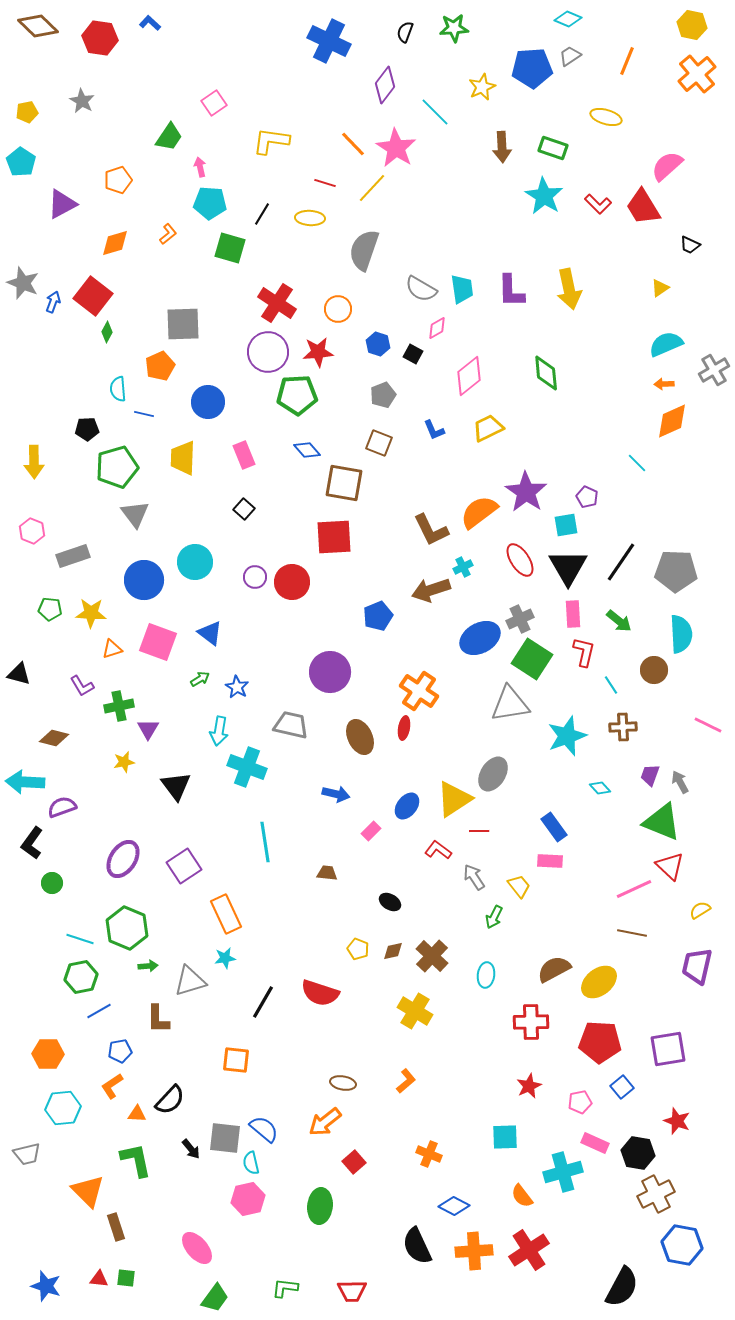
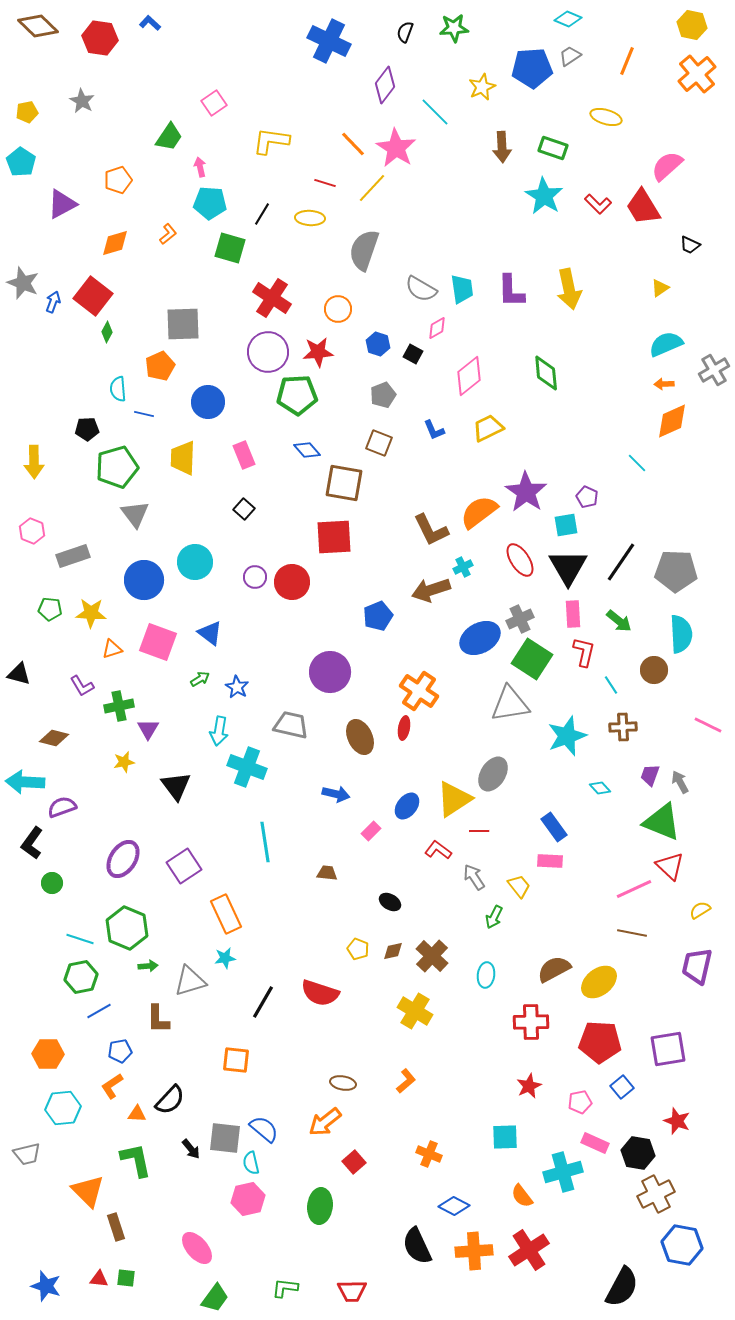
red cross at (277, 303): moved 5 px left, 5 px up
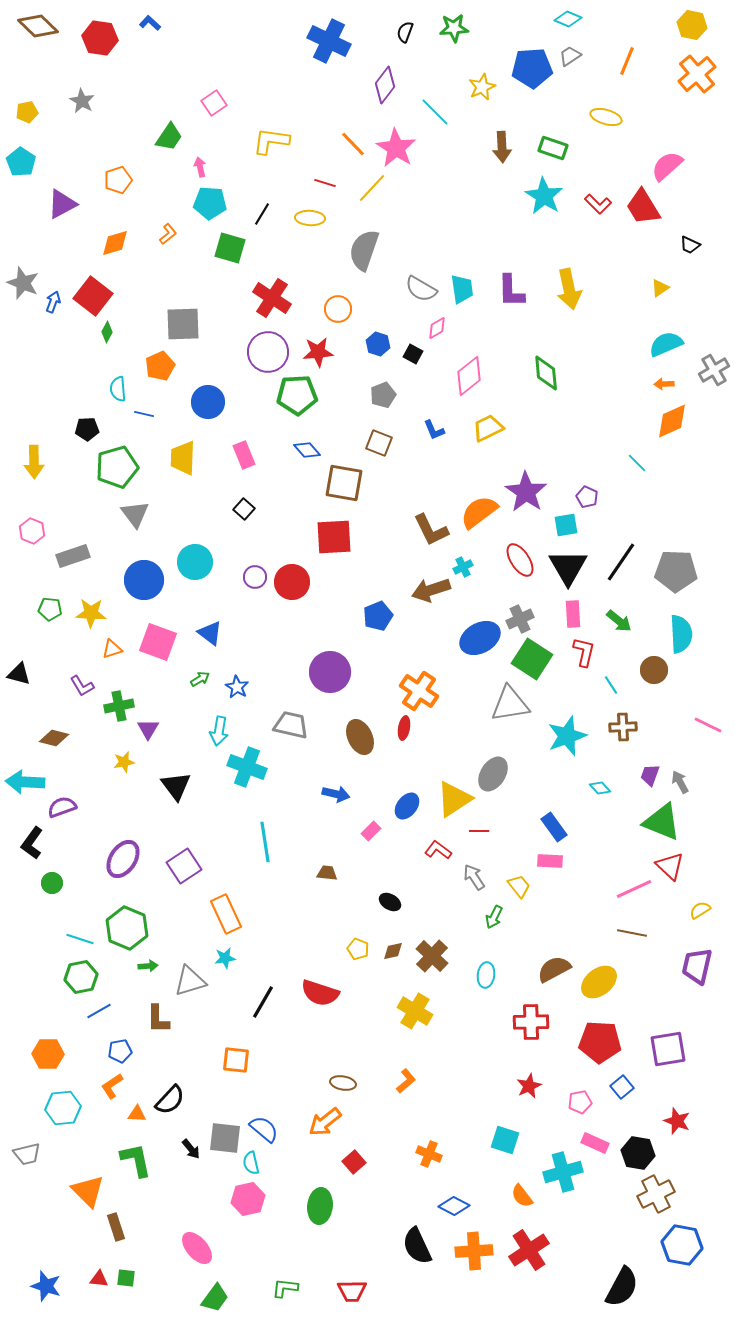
cyan square at (505, 1137): moved 3 px down; rotated 20 degrees clockwise
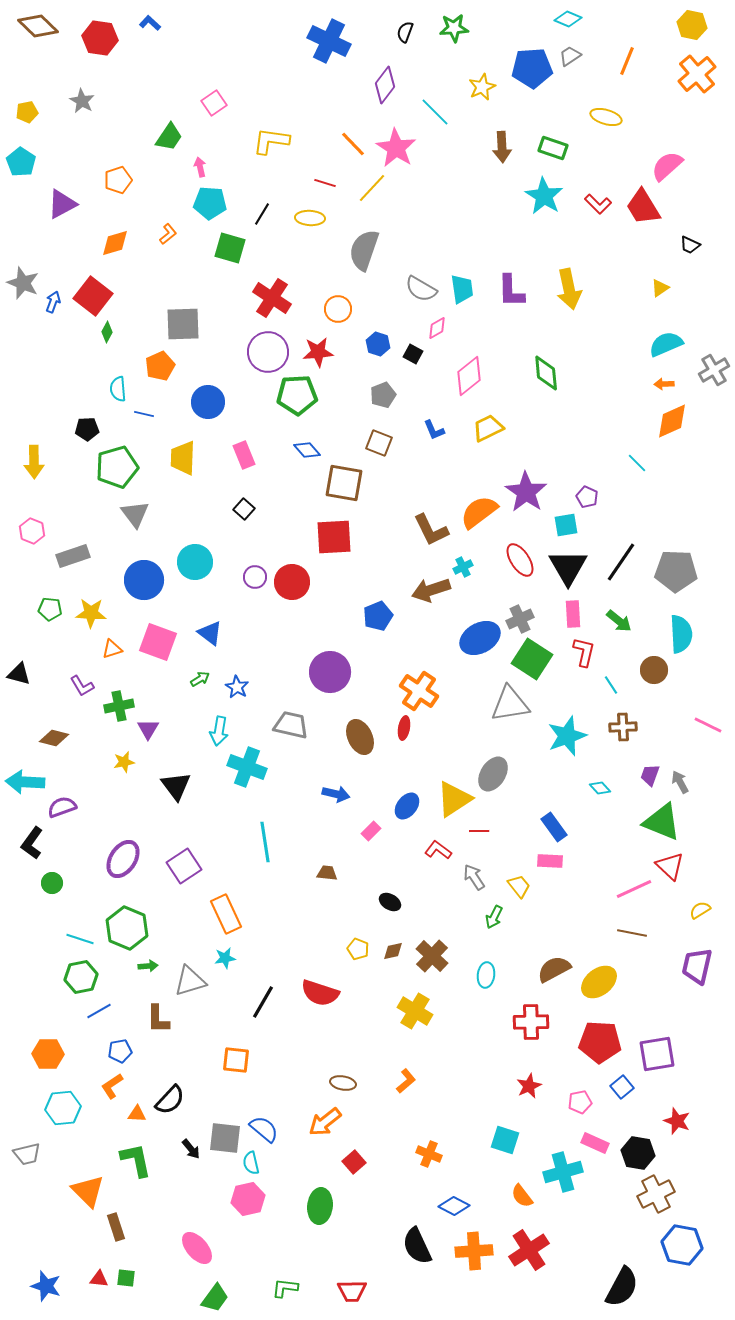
purple square at (668, 1049): moved 11 px left, 5 px down
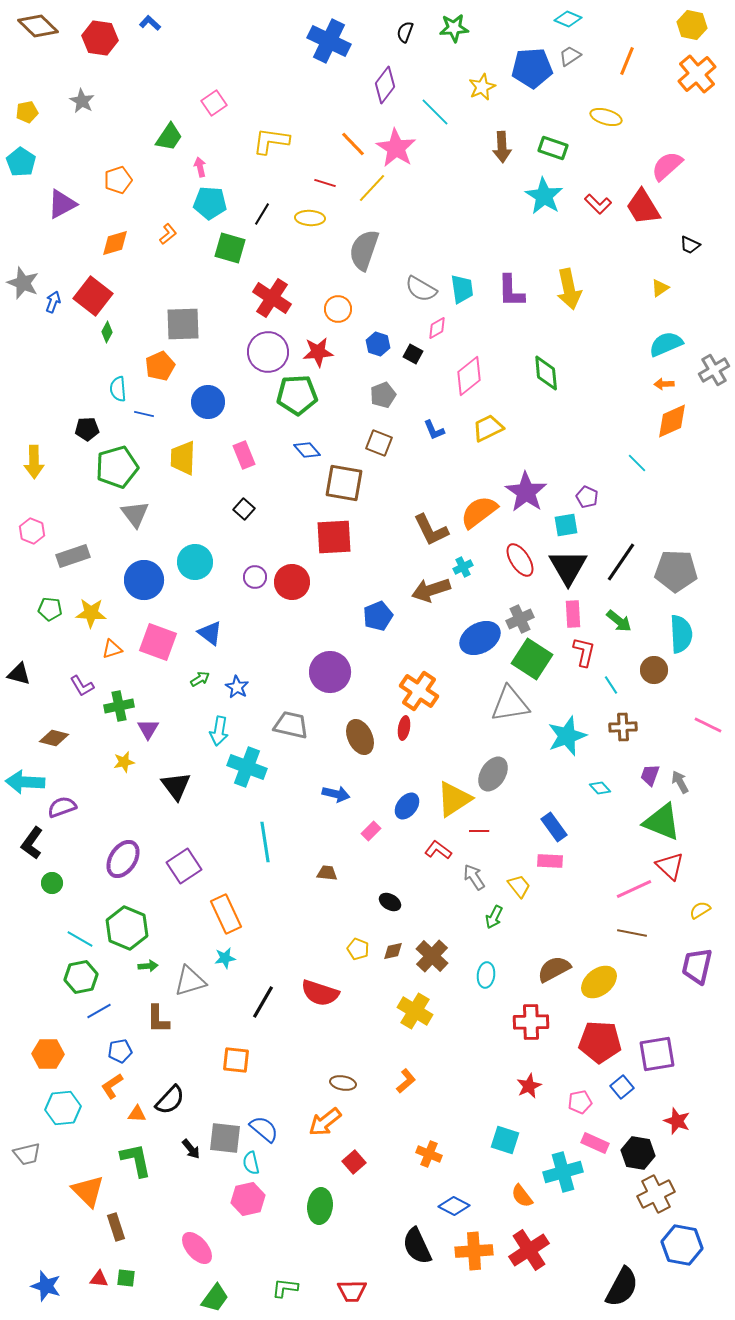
cyan line at (80, 939): rotated 12 degrees clockwise
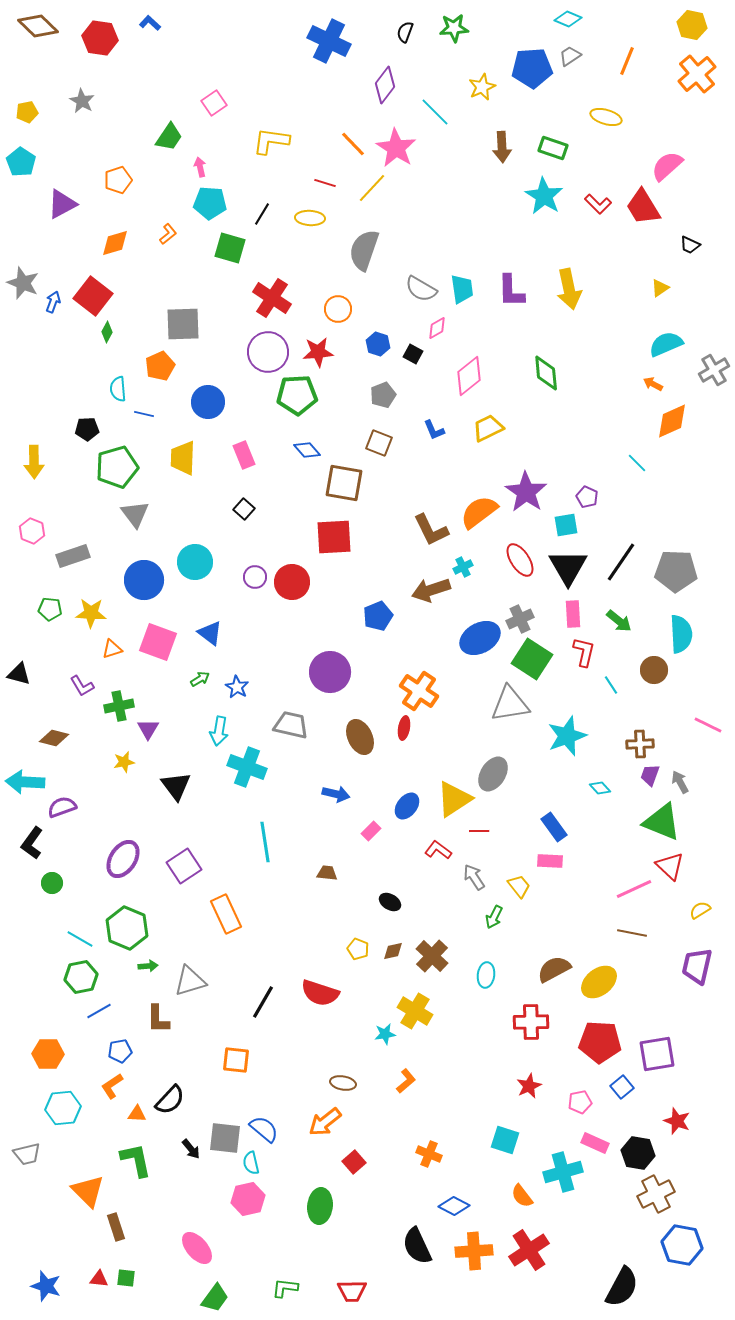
orange arrow at (664, 384): moved 11 px left; rotated 30 degrees clockwise
brown cross at (623, 727): moved 17 px right, 17 px down
cyan star at (225, 958): moved 160 px right, 76 px down
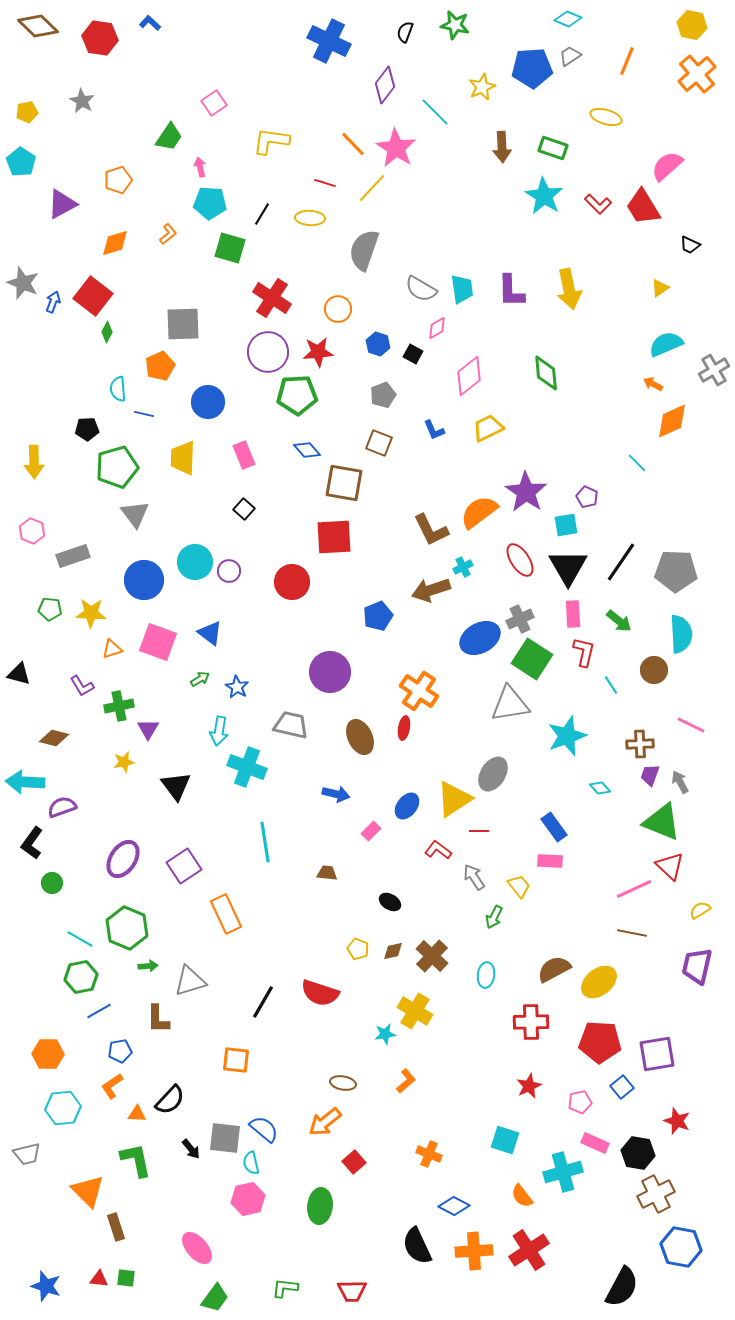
green star at (454, 28): moved 1 px right, 3 px up; rotated 16 degrees clockwise
purple circle at (255, 577): moved 26 px left, 6 px up
pink line at (708, 725): moved 17 px left
blue hexagon at (682, 1245): moved 1 px left, 2 px down
